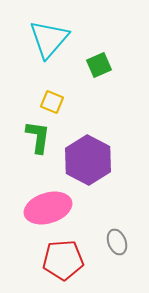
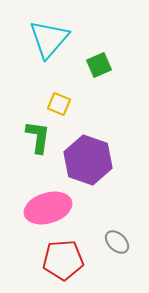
yellow square: moved 7 px right, 2 px down
purple hexagon: rotated 9 degrees counterclockwise
gray ellipse: rotated 25 degrees counterclockwise
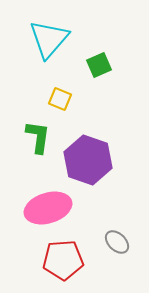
yellow square: moved 1 px right, 5 px up
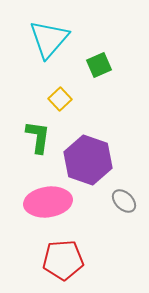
yellow square: rotated 25 degrees clockwise
pink ellipse: moved 6 px up; rotated 9 degrees clockwise
gray ellipse: moved 7 px right, 41 px up
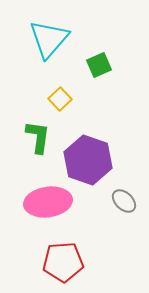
red pentagon: moved 2 px down
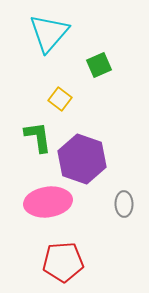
cyan triangle: moved 6 px up
yellow square: rotated 10 degrees counterclockwise
green L-shape: rotated 16 degrees counterclockwise
purple hexagon: moved 6 px left, 1 px up
gray ellipse: moved 3 px down; rotated 45 degrees clockwise
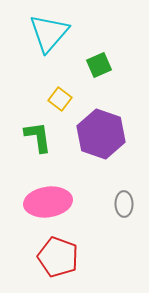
purple hexagon: moved 19 px right, 25 px up
red pentagon: moved 5 px left, 5 px up; rotated 24 degrees clockwise
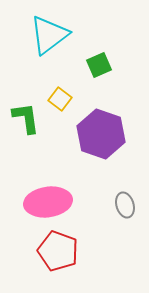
cyan triangle: moved 2 px down; rotated 12 degrees clockwise
green L-shape: moved 12 px left, 19 px up
gray ellipse: moved 1 px right, 1 px down; rotated 15 degrees counterclockwise
red pentagon: moved 6 px up
